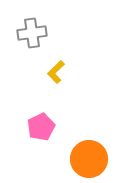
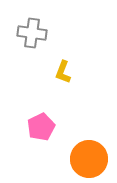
gray cross: rotated 16 degrees clockwise
yellow L-shape: moved 7 px right; rotated 25 degrees counterclockwise
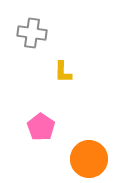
yellow L-shape: rotated 20 degrees counterclockwise
pink pentagon: rotated 12 degrees counterclockwise
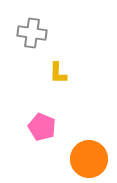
yellow L-shape: moved 5 px left, 1 px down
pink pentagon: moved 1 px right; rotated 12 degrees counterclockwise
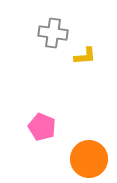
gray cross: moved 21 px right
yellow L-shape: moved 27 px right, 17 px up; rotated 95 degrees counterclockwise
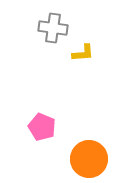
gray cross: moved 5 px up
yellow L-shape: moved 2 px left, 3 px up
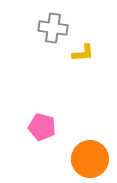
pink pentagon: rotated 8 degrees counterclockwise
orange circle: moved 1 px right
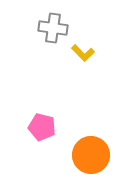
yellow L-shape: rotated 50 degrees clockwise
orange circle: moved 1 px right, 4 px up
